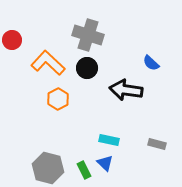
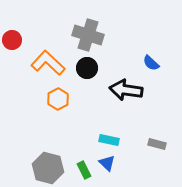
blue triangle: moved 2 px right
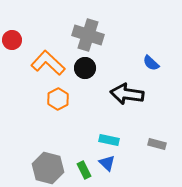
black circle: moved 2 px left
black arrow: moved 1 px right, 4 px down
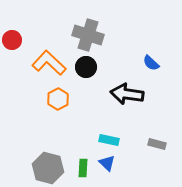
orange L-shape: moved 1 px right
black circle: moved 1 px right, 1 px up
green rectangle: moved 1 px left, 2 px up; rotated 30 degrees clockwise
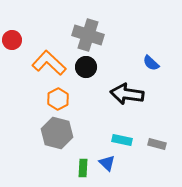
cyan rectangle: moved 13 px right
gray hexagon: moved 9 px right, 35 px up
